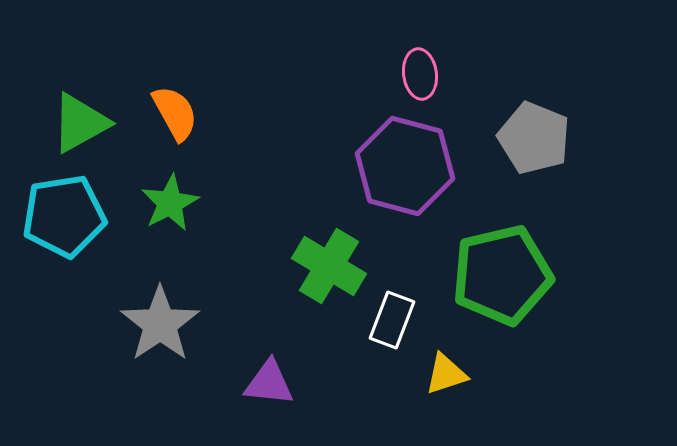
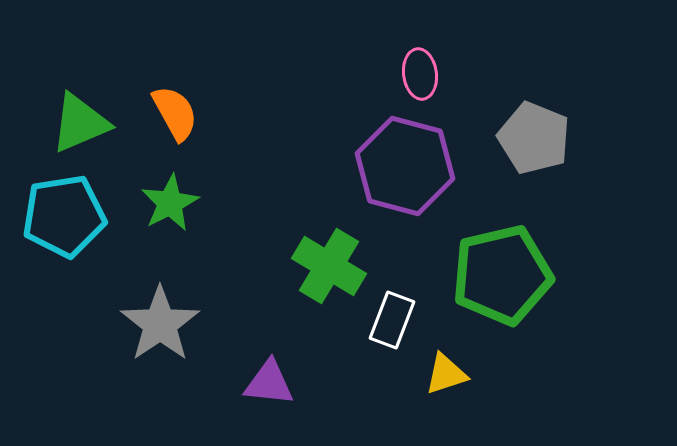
green triangle: rotated 6 degrees clockwise
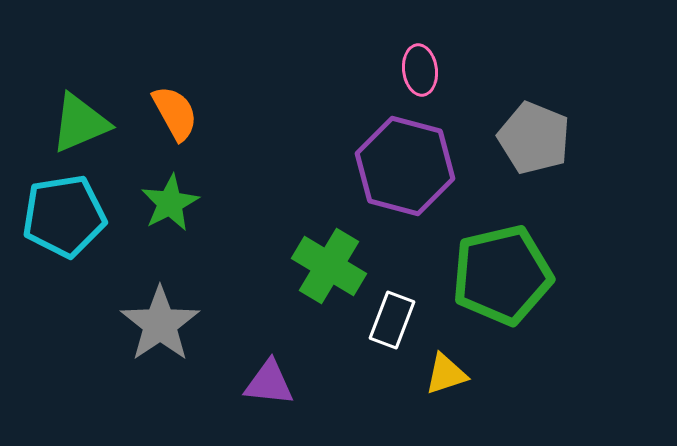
pink ellipse: moved 4 px up
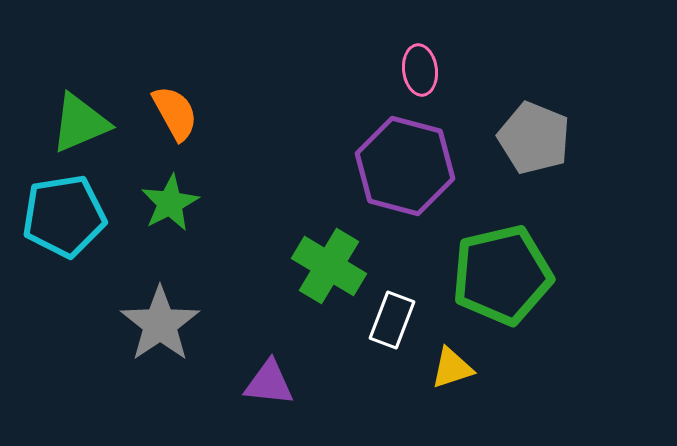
yellow triangle: moved 6 px right, 6 px up
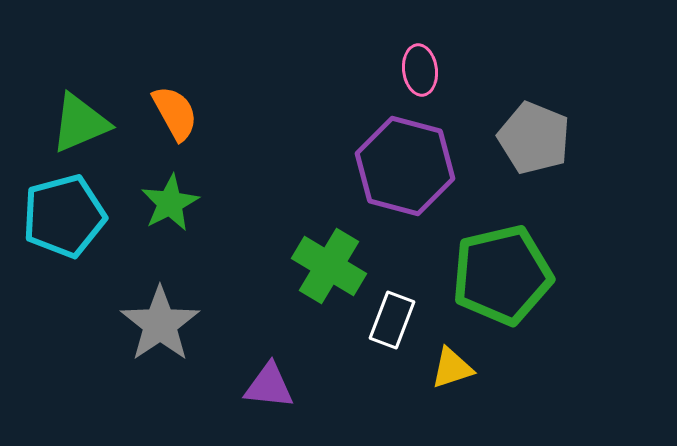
cyan pentagon: rotated 6 degrees counterclockwise
purple triangle: moved 3 px down
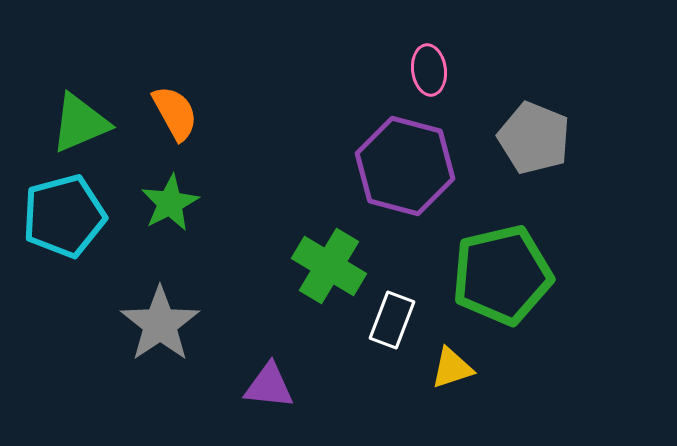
pink ellipse: moved 9 px right
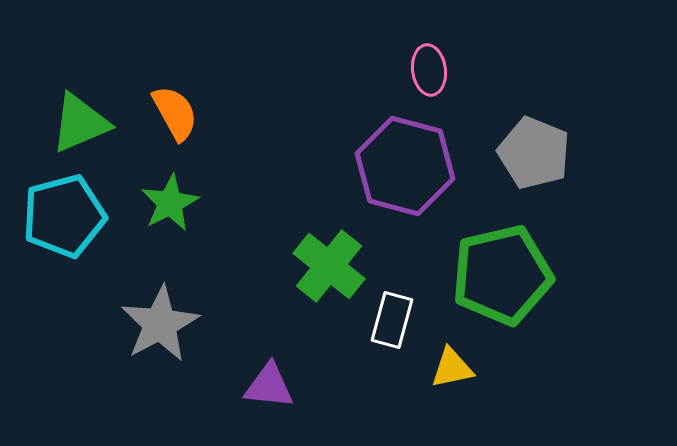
gray pentagon: moved 15 px down
green cross: rotated 8 degrees clockwise
white rectangle: rotated 6 degrees counterclockwise
gray star: rotated 6 degrees clockwise
yellow triangle: rotated 6 degrees clockwise
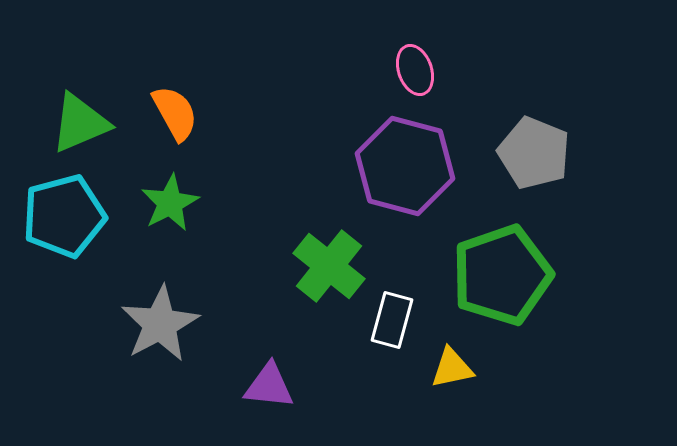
pink ellipse: moved 14 px left; rotated 12 degrees counterclockwise
green pentagon: rotated 6 degrees counterclockwise
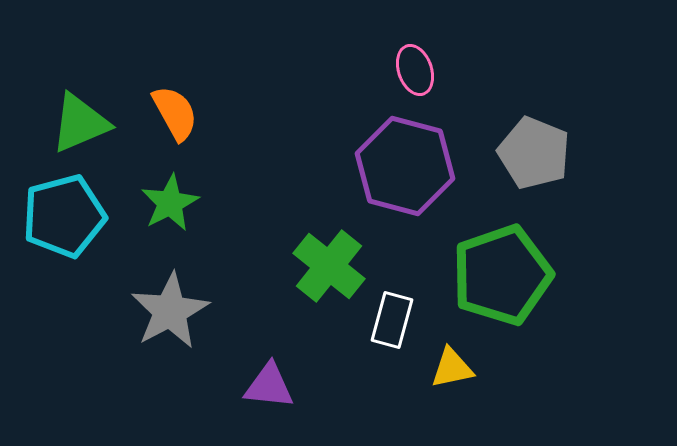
gray star: moved 10 px right, 13 px up
